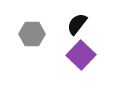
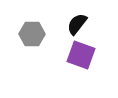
purple square: rotated 24 degrees counterclockwise
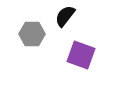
black semicircle: moved 12 px left, 8 px up
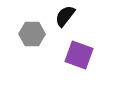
purple square: moved 2 px left
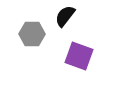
purple square: moved 1 px down
